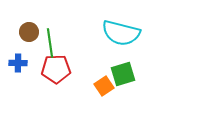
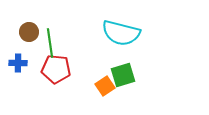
red pentagon: rotated 8 degrees clockwise
green square: moved 1 px down
orange square: moved 1 px right
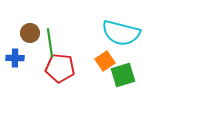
brown circle: moved 1 px right, 1 px down
blue cross: moved 3 px left, 5 px up
red pentagon: moved 4 px right, 1 px up
orange square: moved 25 px up
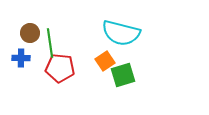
blue cross: moved 6 px right
